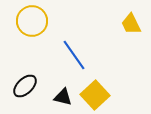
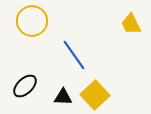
black triangle: rotated 12 degrees counterclockwise
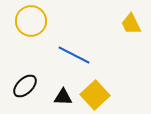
yellow circle: moved 1 px left
blue line: rotated 28 degrees counterclockwise
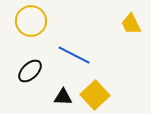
black ellipse: moved 5 px right, 15 px up
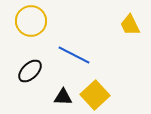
yellow trapezoid: moved 1 px left, 1 px down
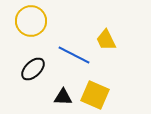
yellow trapezoid: moved 24 px left, 15 px down
black ellipse: moved 3 px right, 2 px up
yellow square: rotated 24 degrees counterclockwise
